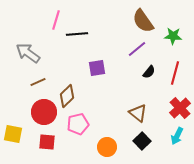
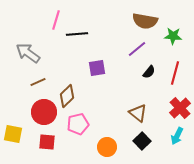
brown semicircle: moved 2 px right; rotated 45 degrees counterclockwise
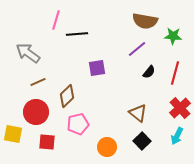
red circle: moved 8 px left
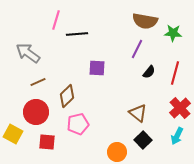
green star: moved 3 px up
purple line: rotated 24 degrees counterclockwise
purple square: rotated 12 degrees clockwise
yellow square: rotated 18 degrees clockwise
black square: moved 1 px right, 1 px up
orange circle: moved 10 px right, 5 px down
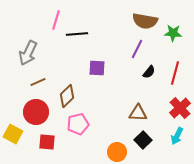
gray arrow: rotated 100 degrees counterclockwise
brown triangle: rotated 36 degrees counterclockwise
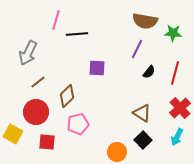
brown line: rotated 14 degrees counterclockwise
brown triangle: moved 4 px right; rotated 30 degrees clockwise
cyan arrow: moved 1 px down
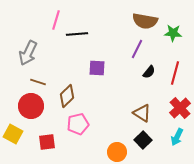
brown line: rotated 56 degrees clockwise
red circle: moved 5 px left, 6 px up
red square: rotated 12 degrees counterclockwise
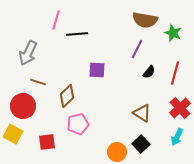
brown semicircle: moved 1 px up
green star: rotated 18 degrees clockwise
purple square: moved 2 px down
red circle: moved 8 px left
black square: moved 2 px left, 4 px down
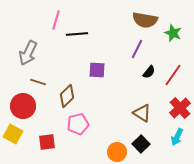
red line: moved 2 px left, 2 px down; rotated 20 degrees clockwise
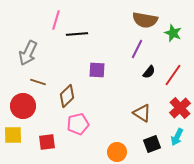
yellow square: moved 1 px down; rotated 30 degrees counterclockwise
black square: moved 11 px right; rotated 24 degrees clockwise
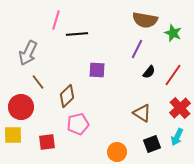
brown line: rotated 35 degrees clockwise
red circle: moved 2 px left, 1 px down
